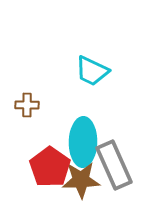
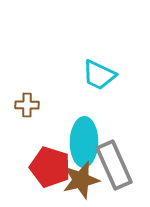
cyan trapezoid: moved 7 px right, 4 px down
cyan ellipse: moved 1 px right
red pentagon: rotated 18 degrees counterclockwise
brown star: rotated 12 degrees counterclockwise
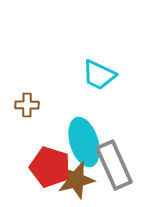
cyan ellipse: rotated 18 degrees counterclockwise
brown star: moved 5 px left
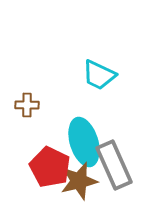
red pentagon: rotated 9 degrees clockwise
brown star: moved 3 px right, 1 px down
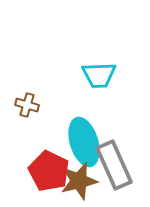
cyan trapezoid: rotated 27 degrees counterclockwise
brown cross: rotated 15 degrees clockwise
red pentagon: moved 1 px left, 4 px down
